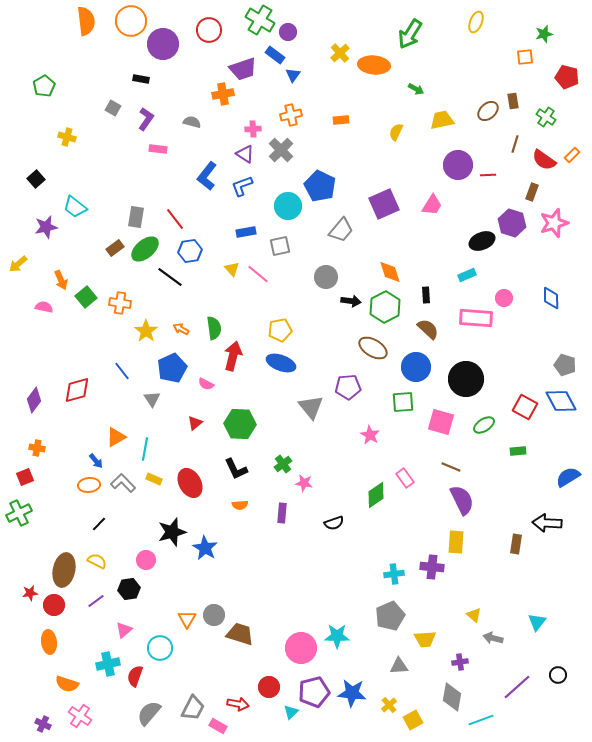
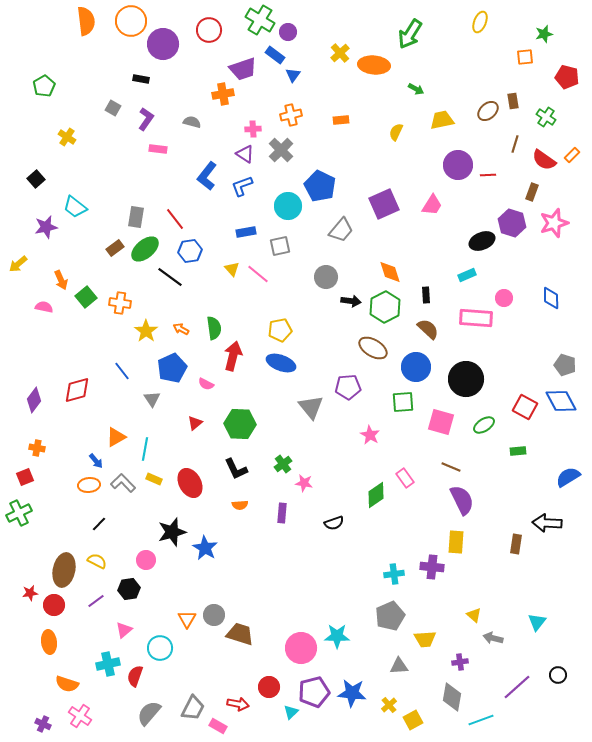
yellow ellipse at (476, 22): moved 4 px right
yellow cross at (67, 137): rotated 18 degrees clockwise
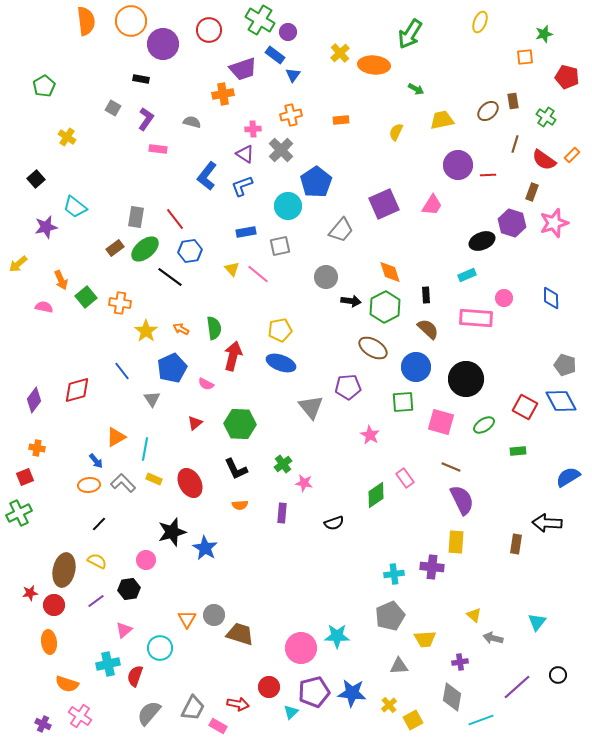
blue pentagon at (320, 186): moved 4 px left, 4 px up; rotated 12 degrees clockwise
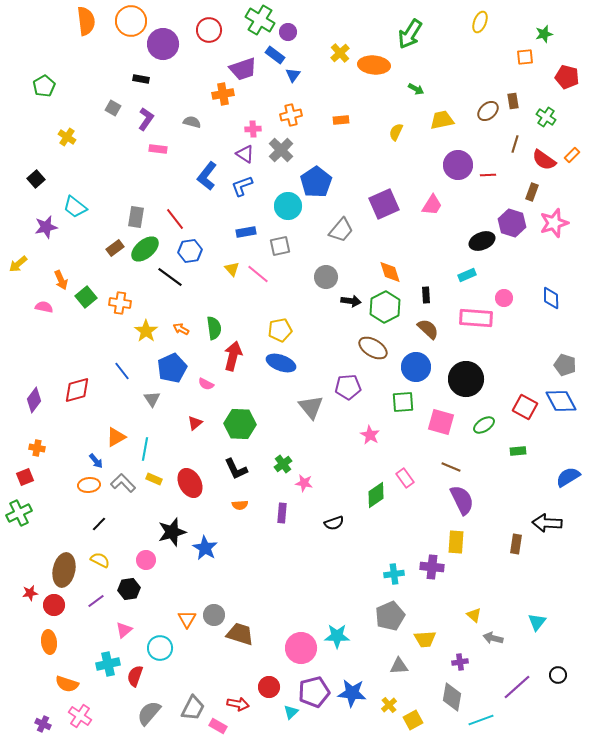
yellow semicircle at (97, 561): moved 3 px right, 1 px up
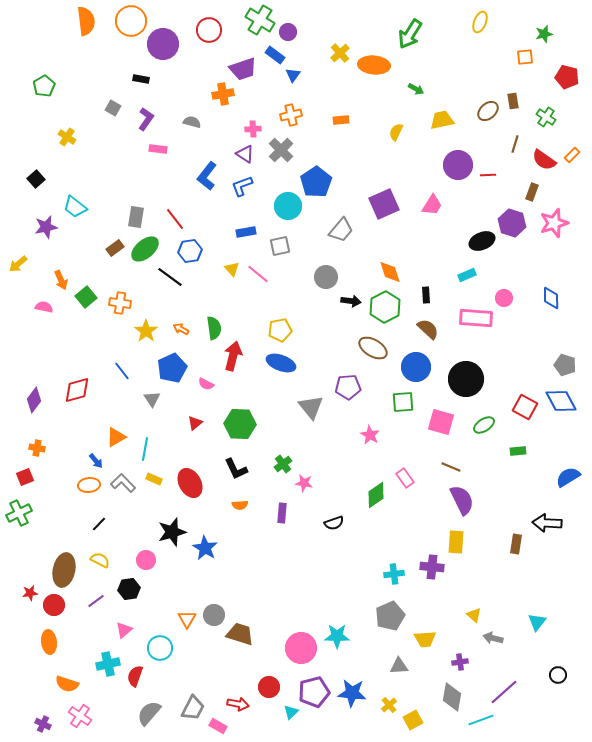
purple line at (517, 687): moved 13 px left, 5 px down
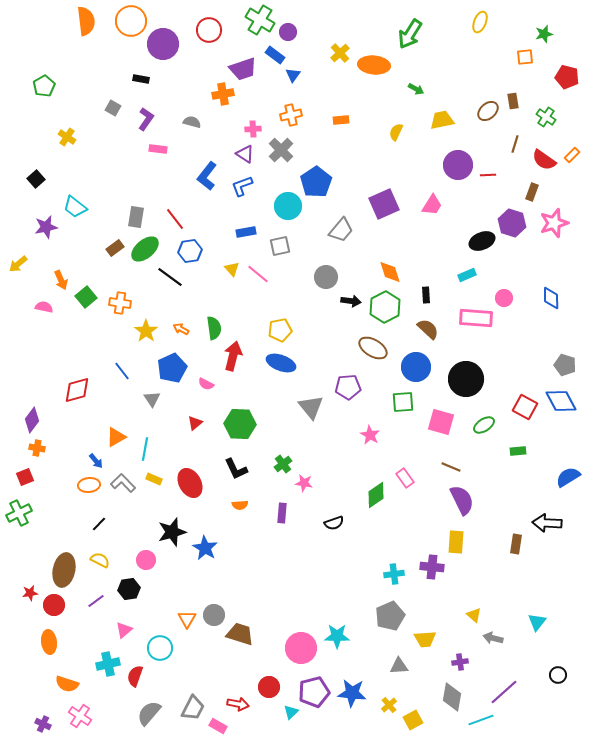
purple diamond at (34, 400): moved 2 px left, 20 px down
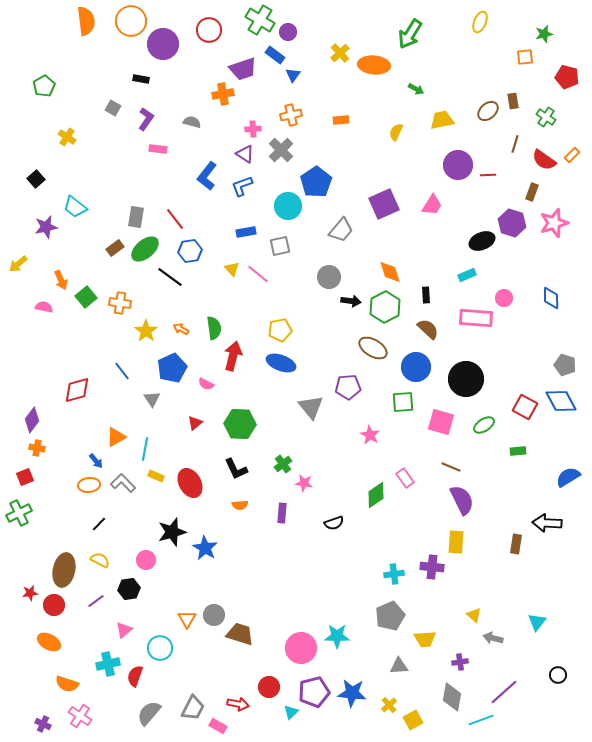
gray circle at (326, 277): moved 3 px right
yellow rectangle at (154, 479): moved 2 px right, 3 px up
orange ellipse at (49, 642): rotated 55 degrees counterclockwise
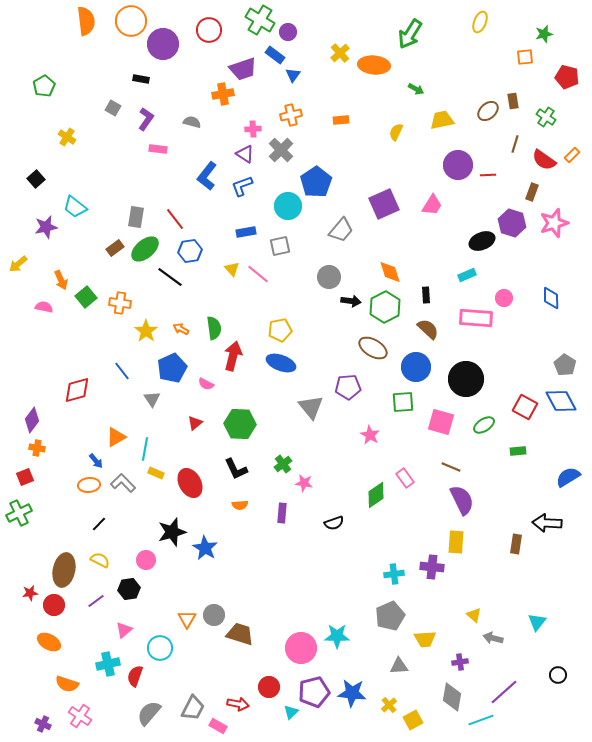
gray pentagon at (565, 365): rotated 15 degrees clockwise
yellow rectangle at (156, 476): moved 3 px up
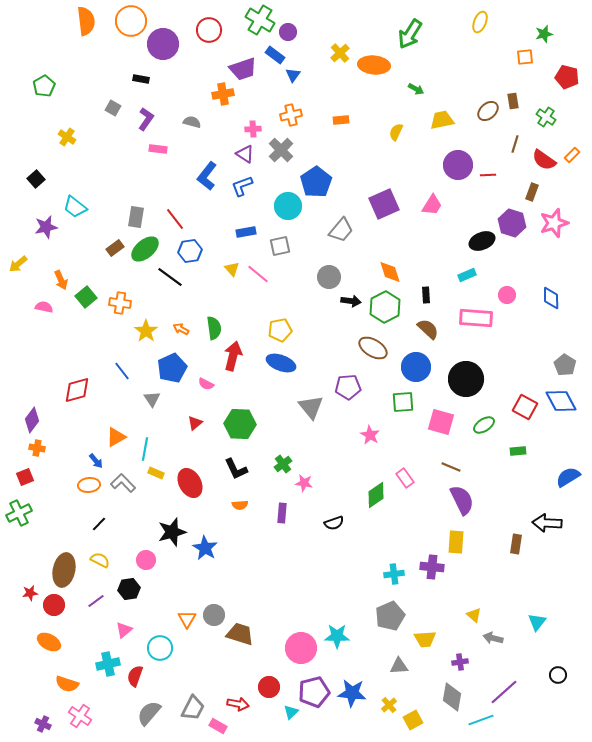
pink circle at (504, 298): moved 3 px right, 3 px up
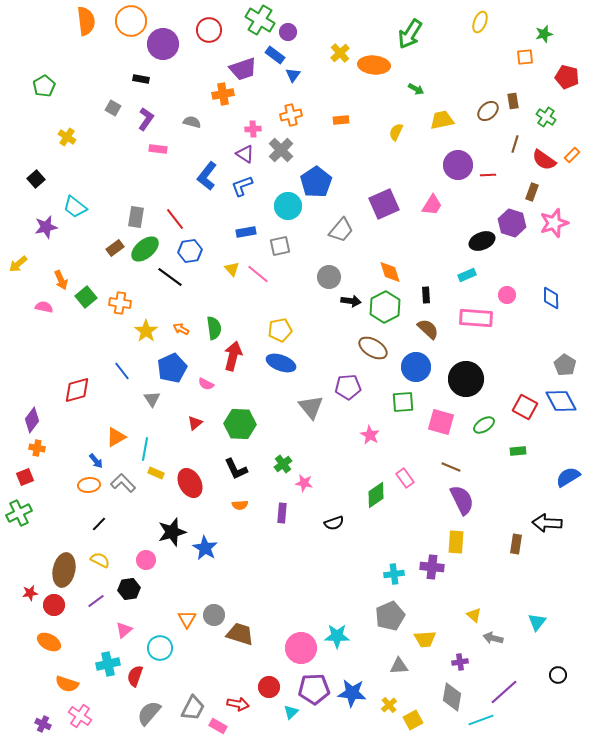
purple pentagon at (314, 692): moved 3 px up; rotated 12 degrees clockwise
